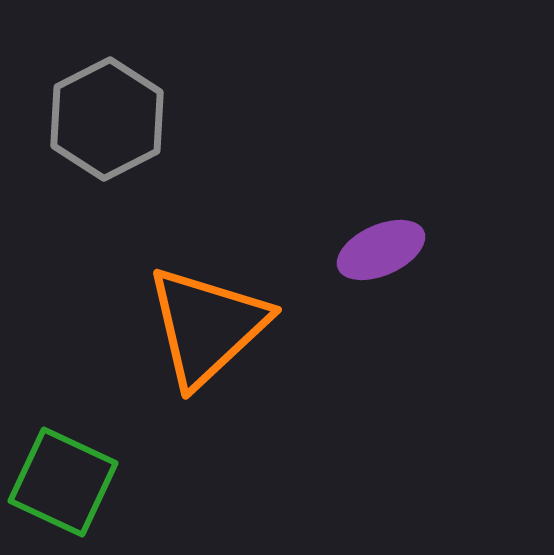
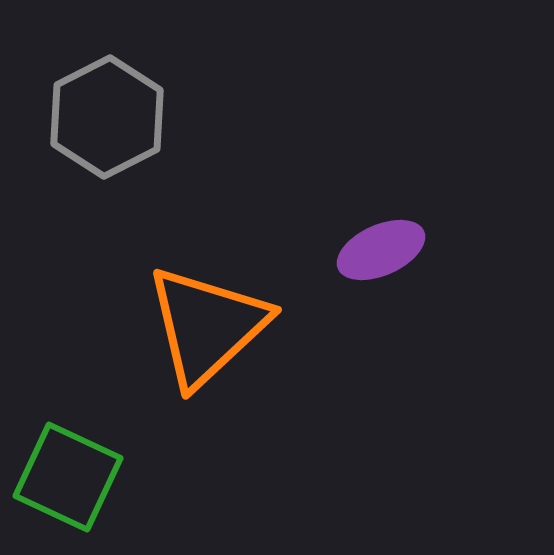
gray hexagon: moved 2 px up
green square: moved 5 px right, 5 px up
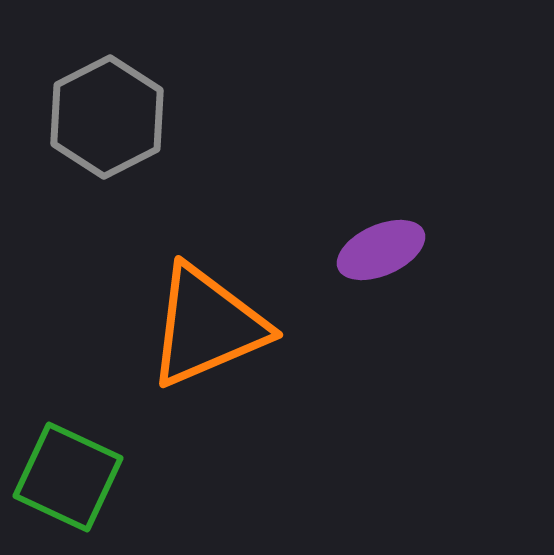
orange triangle: rotated 20 degrees clockwise
